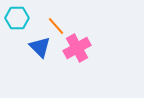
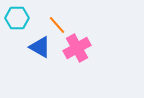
orange line: moved 1 px right, 1 px up
blue triangle: rotated 15 degrees counterclockwise
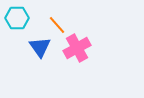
blue triangle: rotated 25 degrees clockwise
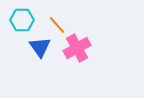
cyan hexagon: moved 5 px right, 2 px down
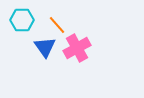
blue triangle: moved 5 px right
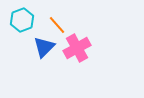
cyan hexagon: rotated 20 degrees counterclockwise
blue triangle: moved 1 px left; rotated 20 degrees clockwise
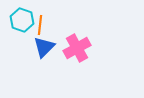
cyan hexagon: rotated 20 degrees counterclockwise
orange line: moved 17 px left; rotated 48 degrees clockwise
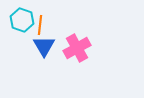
blue triangle: moved 1 px up; rotated 15 degrees counterclockwise
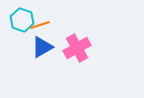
orange line: rotated 66 degrees clockwise
blue triangle: moved 2 px left, 1 px down; rotated 30 degrees clockwise
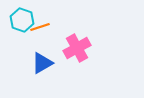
orange line: moved 2 px down
blue triangle: moved 16 px down
